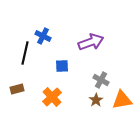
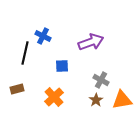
orange cross: moved 2 px right
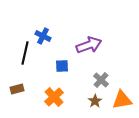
purple arrow: moved 2 px left, 3 px down
gray cross: rotated 14 degrees clockwise
brown star: moved 1 px left, 1 px down
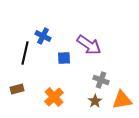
purple arrow: rotated 55 degrees clockwise
blue square: moved 2 px right, 8 px up
gray cross: rotated 21 degrees counterclockwise
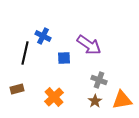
gray cross: moved 2 px left
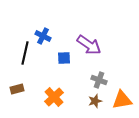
brown star: rotated 16 degrees clockwise
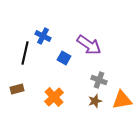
blue square: rotated 32 degrees clockwise
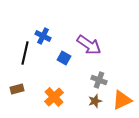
orange triangle: rotated 15 degrees counterclockwise
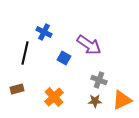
blue cross: moved 1 px right, 4 px up
brown star: rotated 16 degrees clockwise
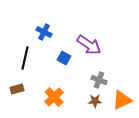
black line: moved 5 px down
